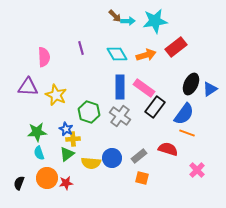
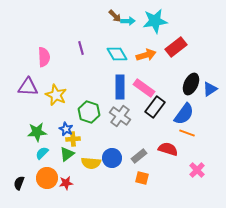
cyan semicircle: moved 3 px right; rotated 64 degrees clockwise
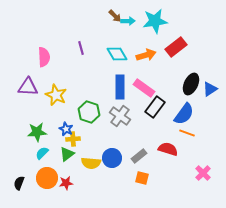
pink cross: moved 6 px right, 3 px down
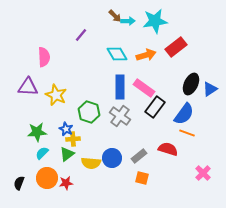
purple line: moved 13 px up; rotated 56 degrees clockwise
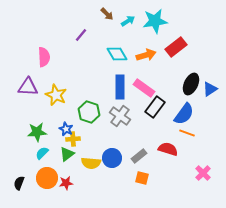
brown arrow: moved 8 px left, 2 px up
cyan arrow: rotated 32 degrees counterclockwise
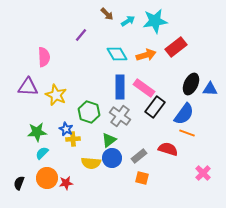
blue triangle: rotated 35 degrees clockwise
green triangle: moved 42 px right, 14 px up
